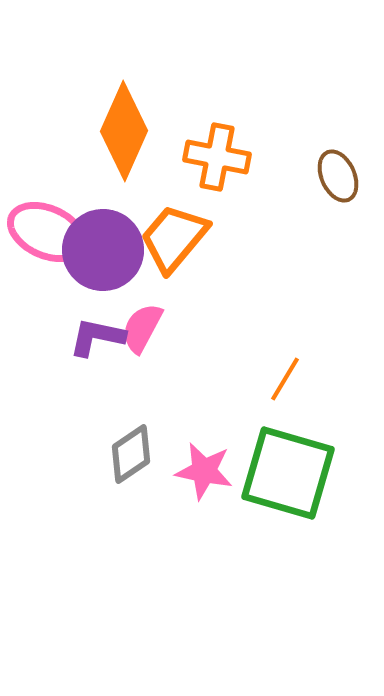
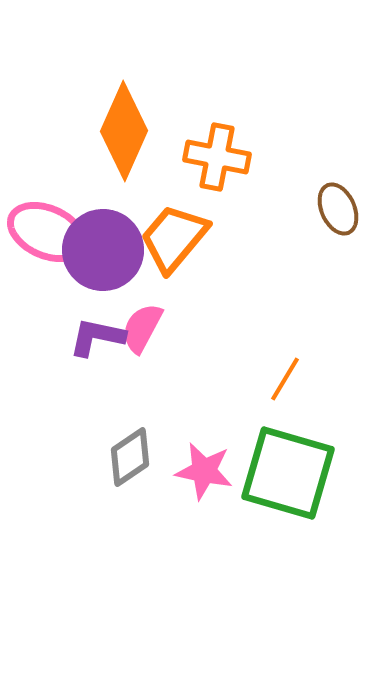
brown ellipse: moved 33 px down
gray diamond: moved 1 px left, 3 px down
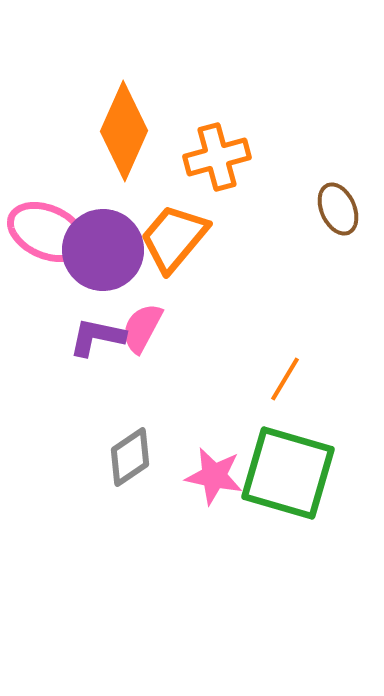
orange cross: rotated 26 degrees counterclockwise
pink star: moved 10 px right, 5 px down
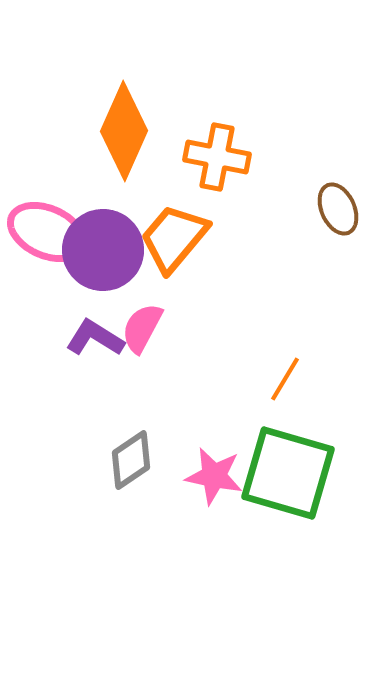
orange cross: rotated 26 degrees clockwise
purple L-shape: moved 2 px left, 1 px down; rotated 20 degrees clockwise
gray diamond: moved 1 px right, 3 px down
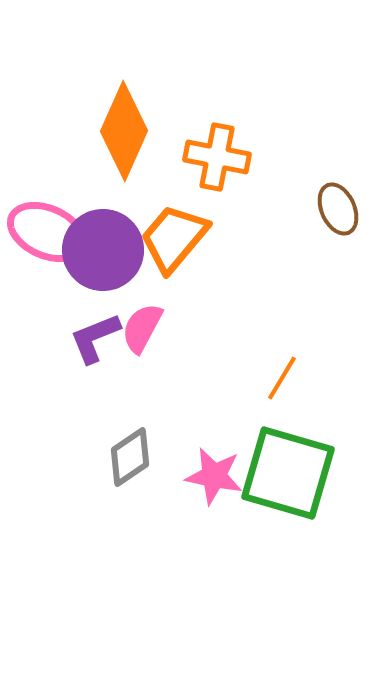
purple L-shape: rotated 54 degrees counterclockwise
orange line: moved 3 px left, 1 px up
gray diamond: moved 1 px left, 3 px up
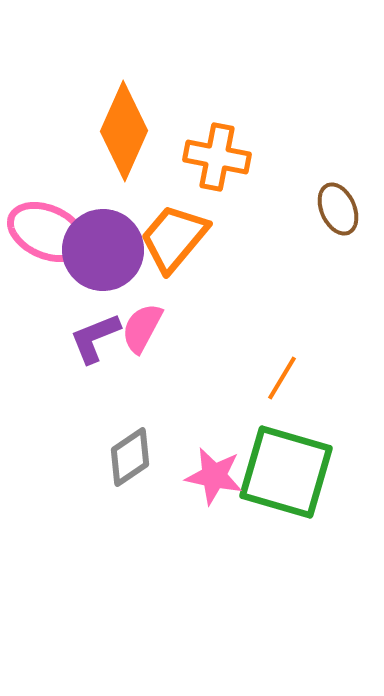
green square: moved 2 px left, 1 px up
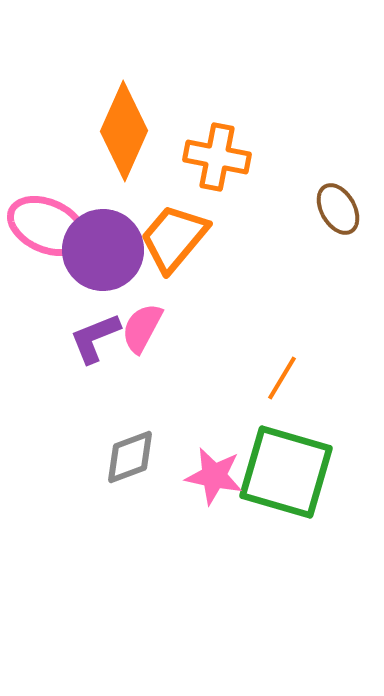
brown ellipse: rotated 6 degrees counterclockwise
pink ellipse: moved 6 px up
gray diamond: rotated 14 degrees clockwise
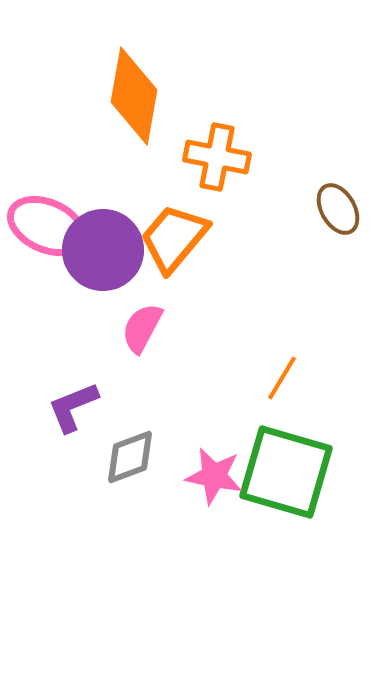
orange diamond: moved 10 px right, 35 px up; rotated 14 degrees counterclockwise
purple L-shape: moved 22 px left, 69 px down
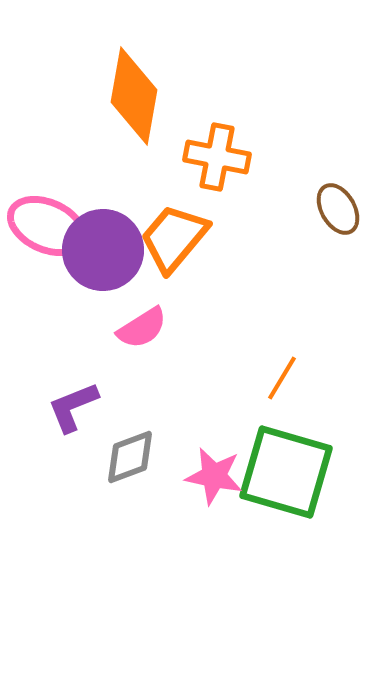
pink semicircle: rotated 150 degrees counterclockwise
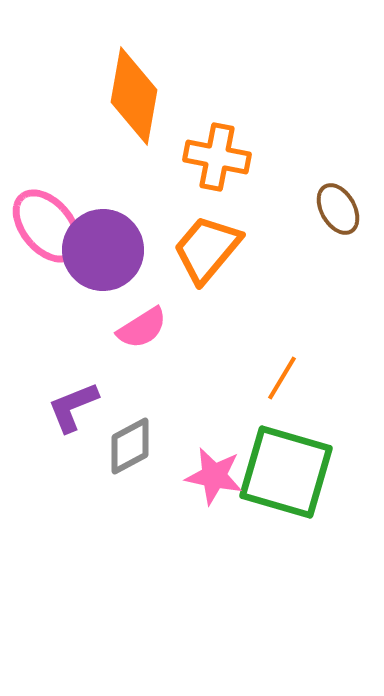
pink ellipse: rotated 26 degrees clockwise
orange trapezoid: moved 33 px right, 11 px down
gray diamond: moved 11 px up; rotated 8 degrees counterclockwise
